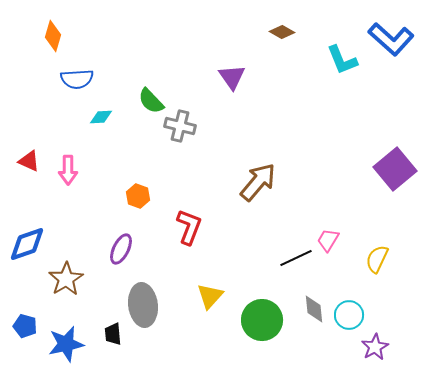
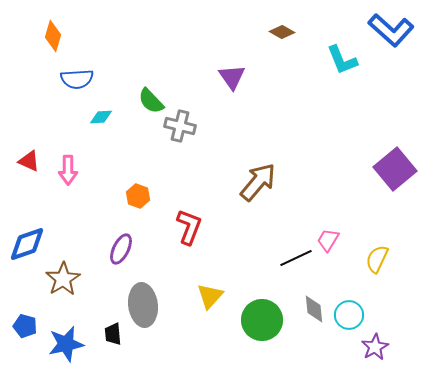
blue L-shape: moved 9 px up
brown star: moved 3 px left
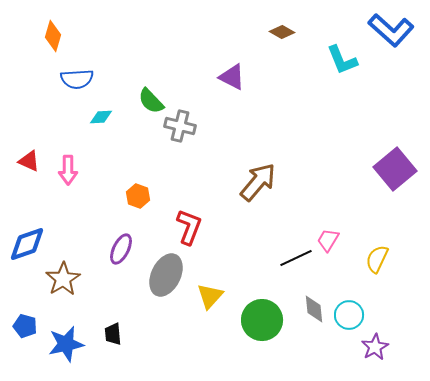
purple triangle: rotated 28 degrees counterclockwise
gray ellipse: moved 23 px right, 30 px up; rotated 33 degrees clockwise
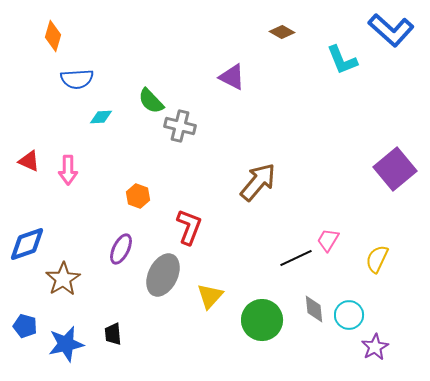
gray ellipse: moved 3 px left
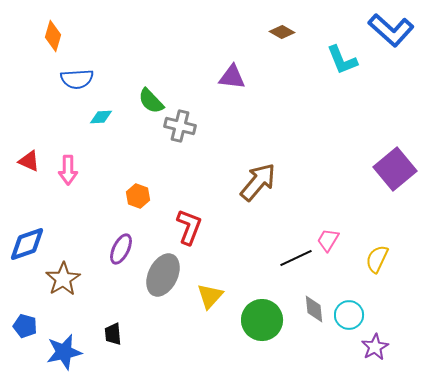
purple triangle: rotated 20 degrees counterclockwise
blue star: moved 2 px left, 8 px down
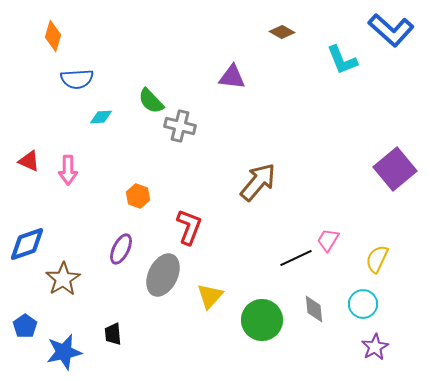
cyan circle: moved 14 px right, 11 px up
blue pentagon: rotated 20 degrees clockwise
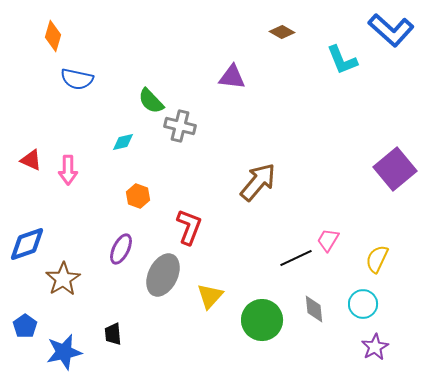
blue semicircle: rotated 16 degrees clockwise
cyan diamond: moved 22 px right, 25 px down; rotated 10 degrees counterclockwise
red triangle: moved 2 px right, 1 px up
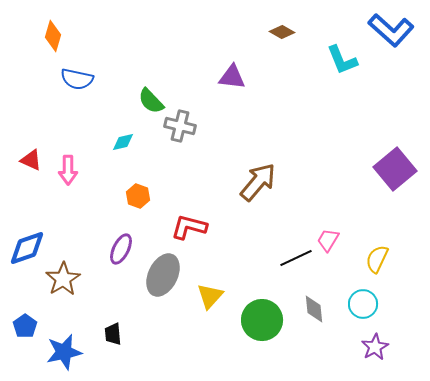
red L-shape: rotated 96 degrees counterclockwise
blue diamond: moved 4 px down
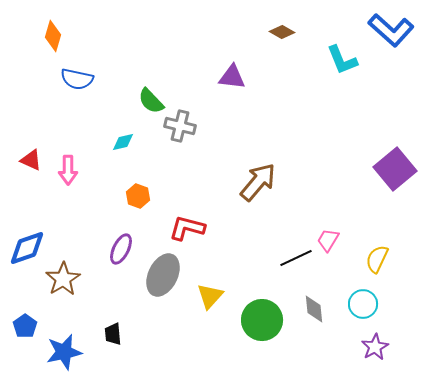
red L-shape: moved 2 px left, 1 px down
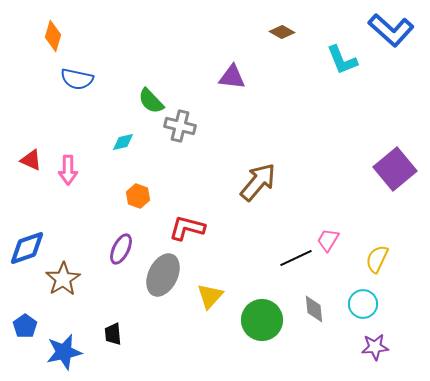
purple star: rotated 24 degrees clockwise
